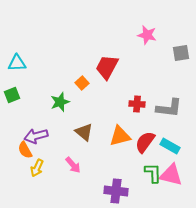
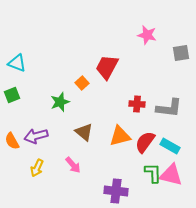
cyan triangle: rotated 24 degrees clockwise
orange semicircle: moved 13 px left, 9 px up
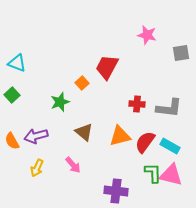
green square: rotated 21 degrees counterclockwise
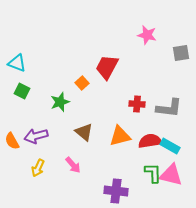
green square: moved 10 px right, 4 px up; rotated 21 degrees counterclockwise
red semicircle: moved 5 px right, 1 px up; rotated 45 degrees clockwise
yellow arrow: moved 1 px right
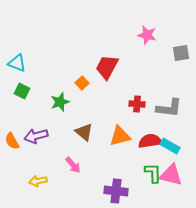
yellow arrow: moved 13 px down; rotated 54 degrees clockwise
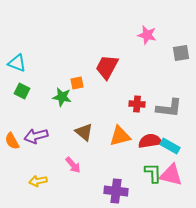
orange square: moved 5 px left; rotated 32 degrees clockwise
green star: moved 2 px right, 5 px up; rotated 30 degrees clockwise
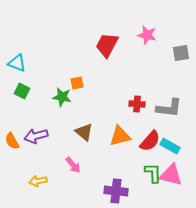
red trapezoid: moved 22 px up
red semicircle: rotated 140 degrees clockwise
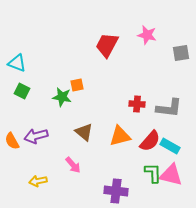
orange square: moved 2 px down
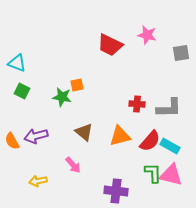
red trapezoid: moved 3 px right; rotated 92 degrees counterclockwise
gray L-shape: rotated 8 degrees counterclockwise
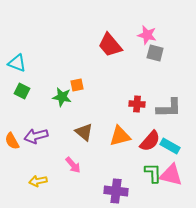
red trapezoid: rotated 24 degrees clockwise
gray square: moved 26 px left; rotated 24 degrees clockwise
